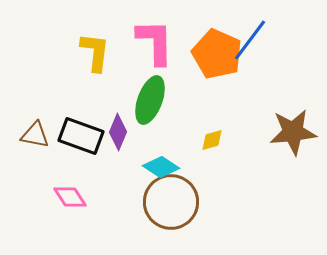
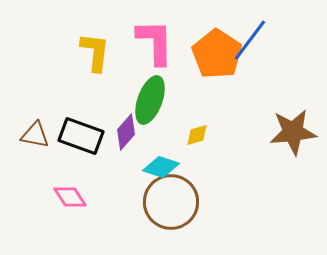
orange pentagon: rotated 9 degrees clockwise
purple diamond: moved 8 px right; rotated 18 degrees clockwise
yellow diamond: moved 15 px left, 5 px up
cyan diamond: rotated 15 degrees counterclockwise
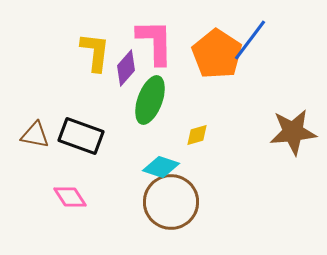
purple diamond: moved 64 px up
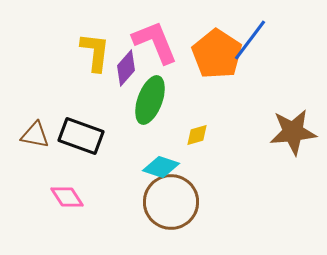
pink L-shape: rotated 21 degrees counterclockwise
pink diamond: moved 3 px left
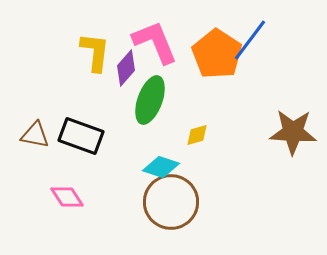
brown star: rotated 9 degrees clockwise
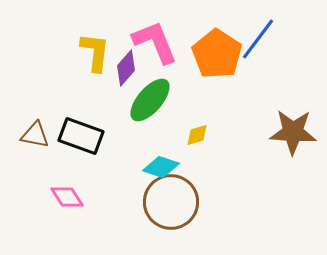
blue line: moved 8 px right, 1 px up
green ellipse: rotated 21 degrees clockwise
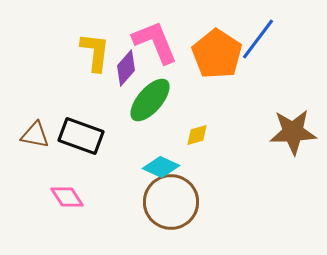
brown star: rotated 6 degrees counterclockwise
cyan diamond: rotated 6 degrees clockwise
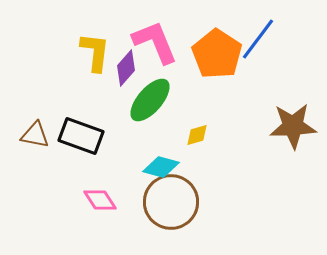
brown star: moved 6 px up
cyan diamond: rotated 9 degrees counterclockwise
pink diamond: moved 33 px right, 3 px down
